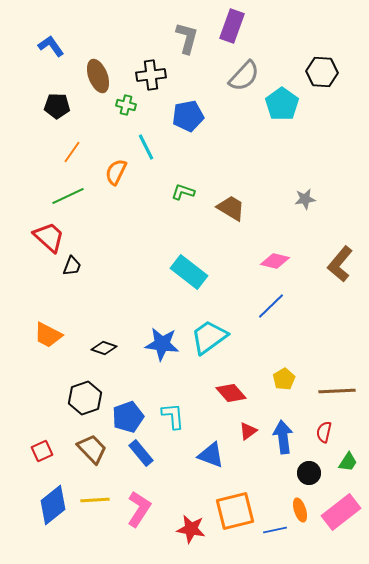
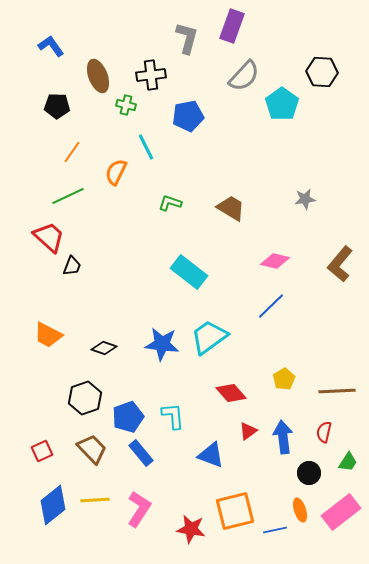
green L-shape at (183, 192): moved 13 px left, 11 px down
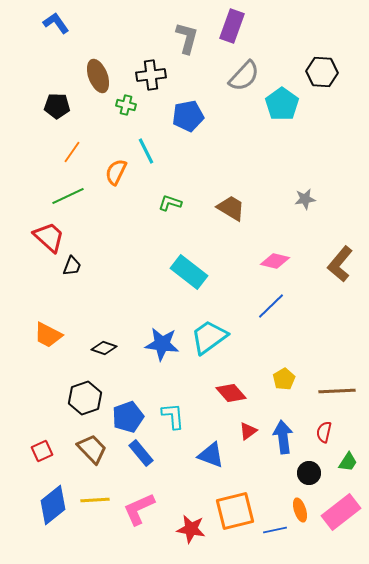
blue L-shape at (51, 46): moved 5 px right, 23 px up
cyan line at (146, 147): moved 4 px down
pink L-shape at (139, 509): rotated 147 degrees counterclockwise
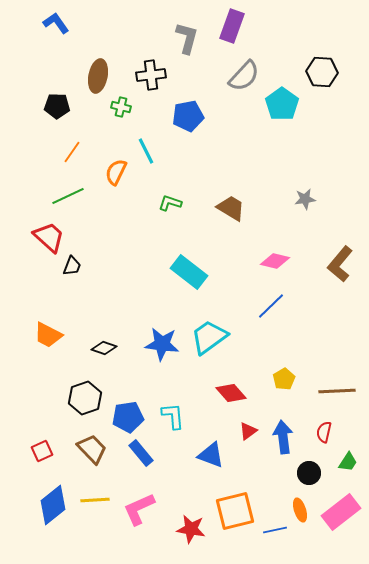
brown ellipse at (98, 76): rotated 32 degrees clockwise
green cross at (126, 105): moved 5 px left, 2 px down
blue pentagon at (128, 417): rotated 12 degrees clockwise
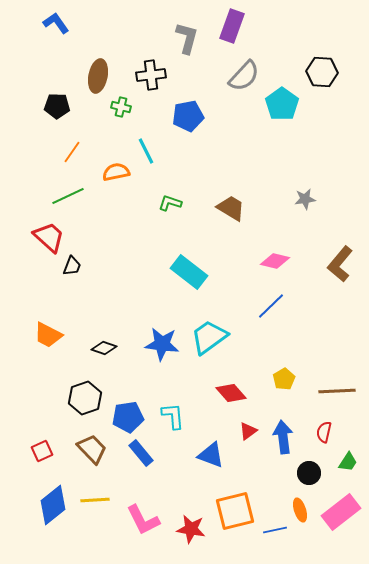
orange semicircle at (116, 172): rotated 52 degrees clockwise
pink L-shape at (139, 509): moved 4 px right, 11 px down; rotated 93 degrees counterclockwise
